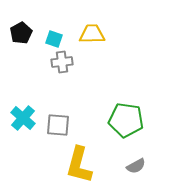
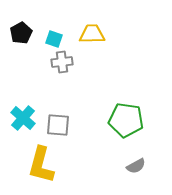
yellow L-shape: moved 38 px left
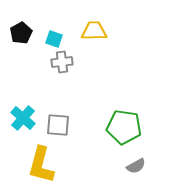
yellow trapezoid: moved 2 px right, 3 px up
green pentagon: moved 2 px left, 7 px down
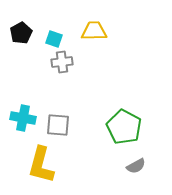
cyan cross: rotated 30 degrees counterclockwise
green pentagon: rotated 20 degrees clockwise
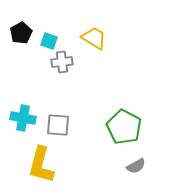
yellow trapezoid: moved 7 px down; rotated 32 degrees clockwise
cyan square: moved 5 px left, 2 px down
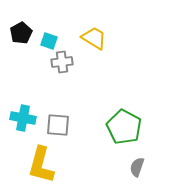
gray semicircle: moved 1 px right, 1 px down; rotated 138 degrees clockwise
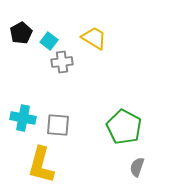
cyan square: rotated 18 degrees clockwise
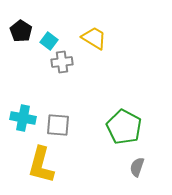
black pentagon: moved 2 px up; rotated 10 degrees counterclockwise
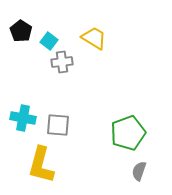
green pentagon: moved 4 px right, 6 px down; rotated 24 degrees clockwise
gray semicircle: moved 2 px right, 4 px down
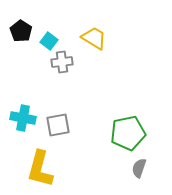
gray square: rotated 15 degrees counterclockwise
green pentagon: rotated 8 degrees clockwise
yellow L-shape: moved 1 px left, 4 px down
gray semicircle: moved 3 px up
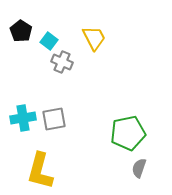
yellow trapezoid: rotated 32 degrees clockwise
gray cross: rotated 30 degrees clockwise
cyan cross: rotated 20 degrees counterclockwise
gray square: moved 4 px left, 6 px up
yellow L-shape: moved 2 px down
